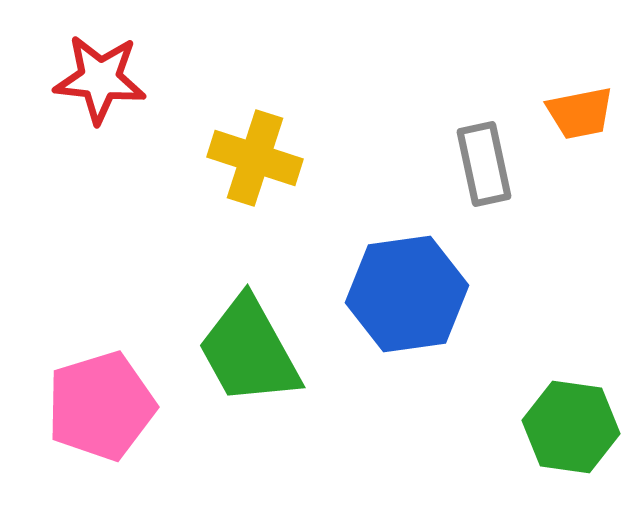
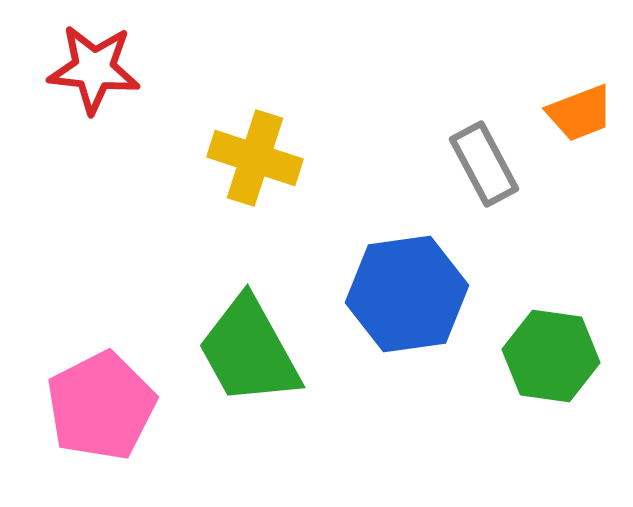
red star: moved 6 px left, 10 px up
orange trapezoid: rotated 10 degrees counterclockwise
gray rectangle: rotated 16 degrees counterclockwise
pink pentagon: rotated 10 degrees counterclockwise
green hexagon: moved 20 px left, 71 px up
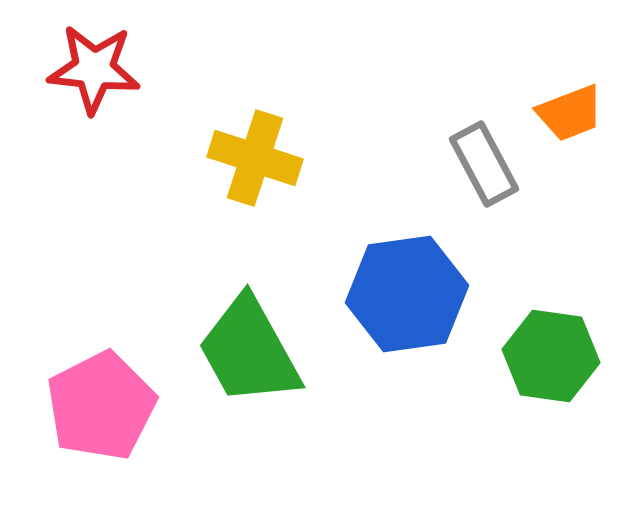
orange trapezoid: moved 10 px left
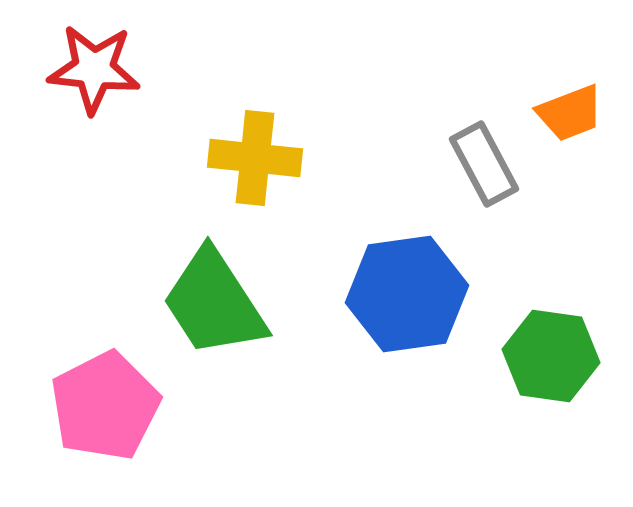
yellow cross: rotated 12 degrees counterclockwise
green trapezoid: moved 35 px left, 48 px up; rotated 4 degrees counterclockwise
pink pentagon: moved 4 px right
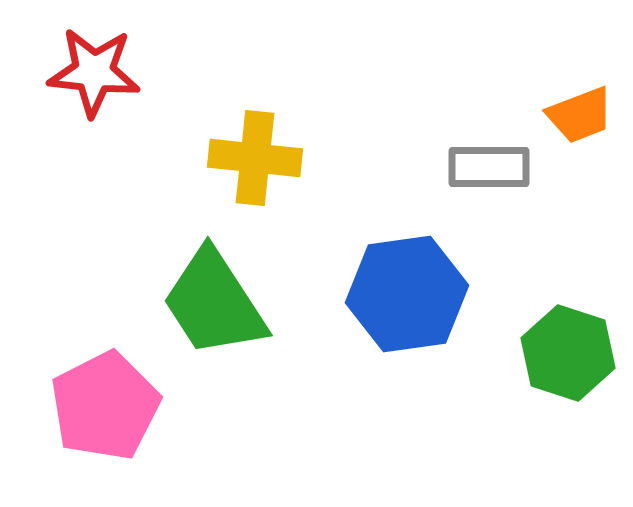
red star: moved 3 px down
orange trapezoid: moved 10 px right, 2 px down
gray rectangle: moved 5 px right, 3 px down; rotated 62 degrees counterclockwise
green hexagon: moved 17 px right, 3 px up; rotated 10 degrees clockwise
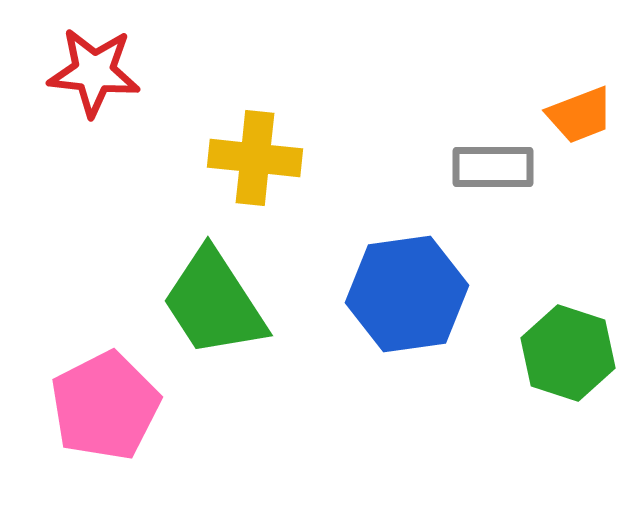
gray rectangle: moved 4 px right
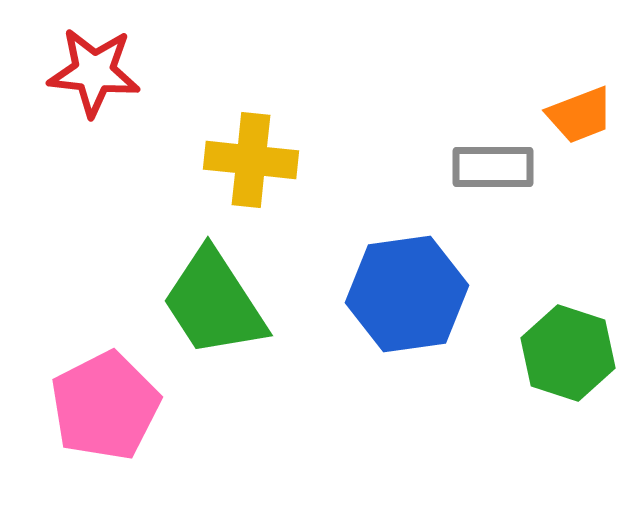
yellow cross: moved 4 px left, 2 px down
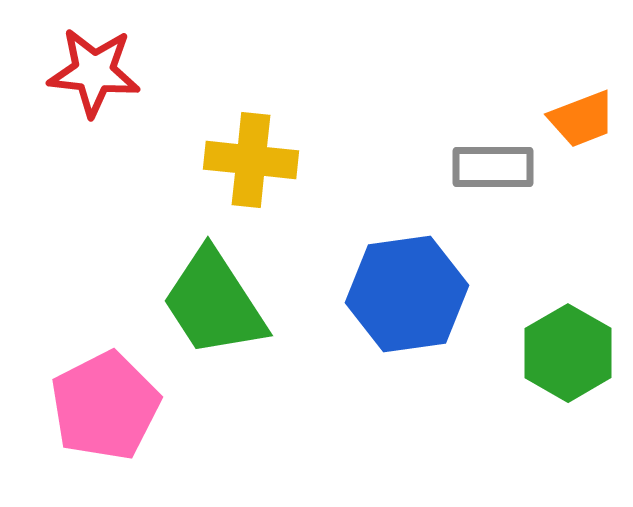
orange trapezoid: moved 2 px right, 4 px down
green hexagon: rotated 12 degrees clockwise
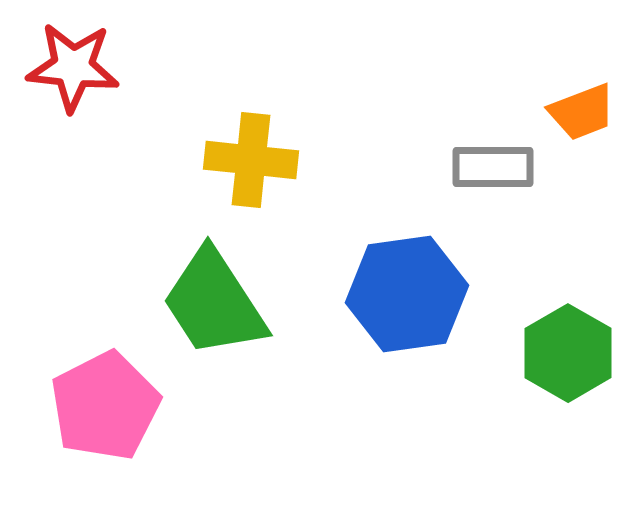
red star: moved 21 px left, 5 px up
orange trapezoid: moved 7 px up
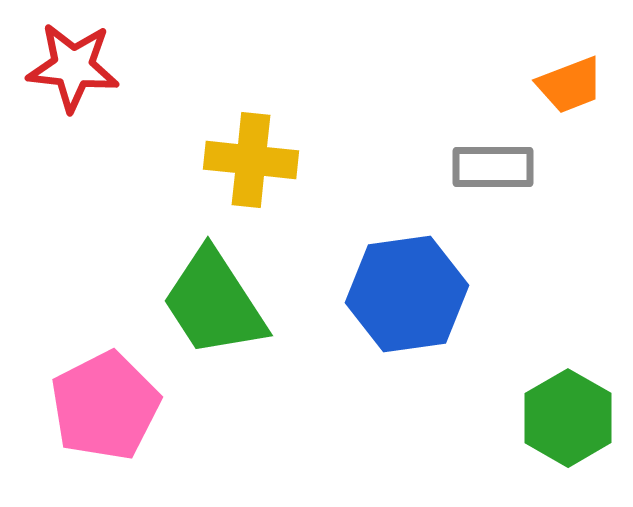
orange trapezoid: moved 12 px left, 27 px up
green hexagon: moved 65 px down
